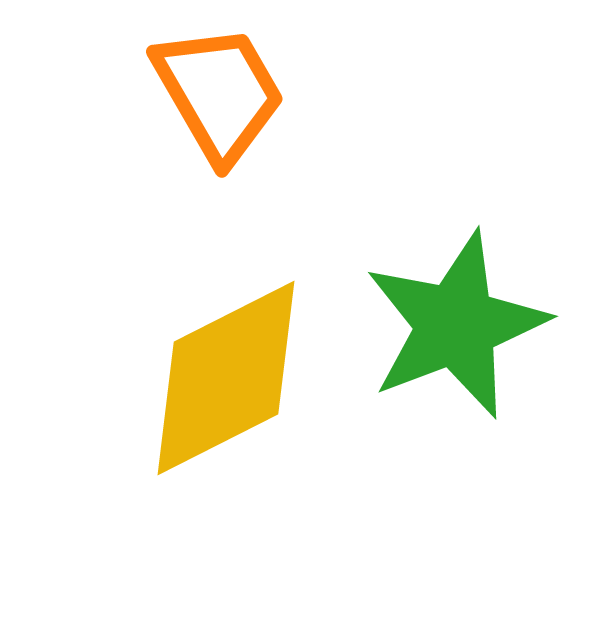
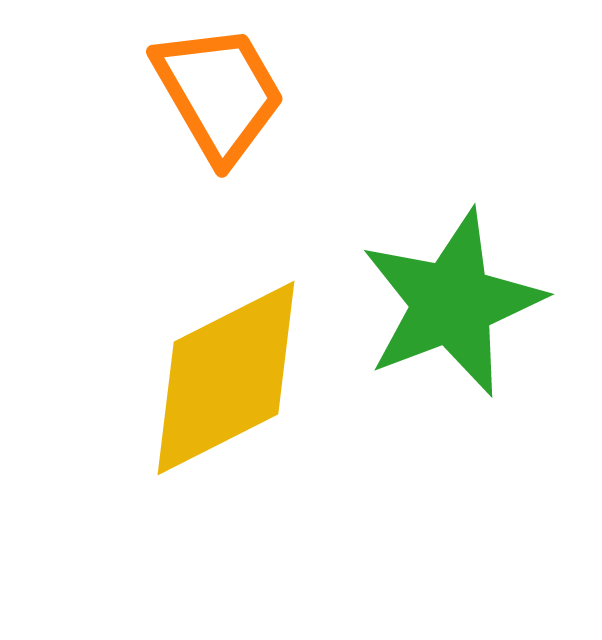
green star: moved 4 px left, 22 px up
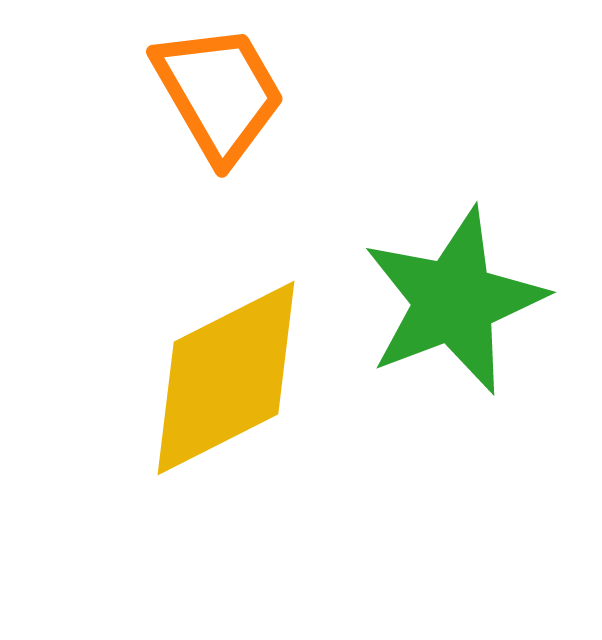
green star: moved 2 px right, 2 px up
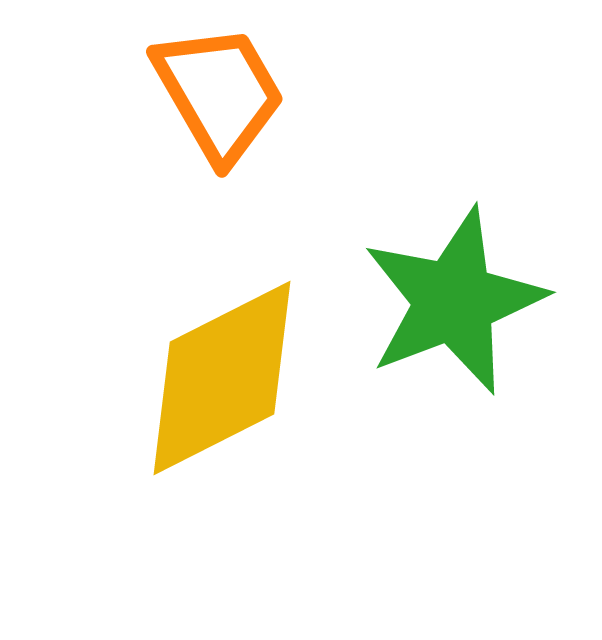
yellow diamond: moved 4 px left
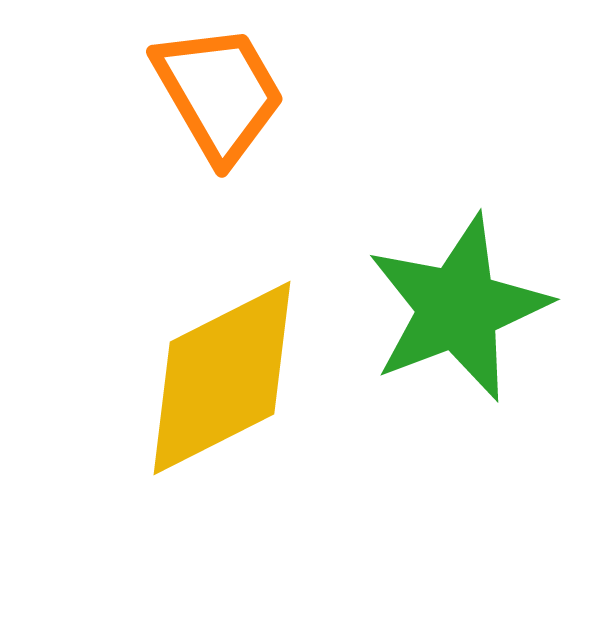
green star: moved 4 px right, 7 px down
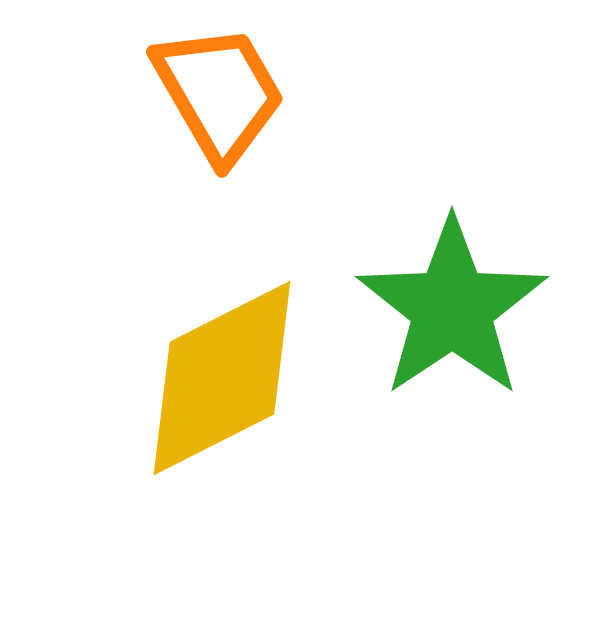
green star: moved 6 px left; rotated 13 degrees counterclockwise
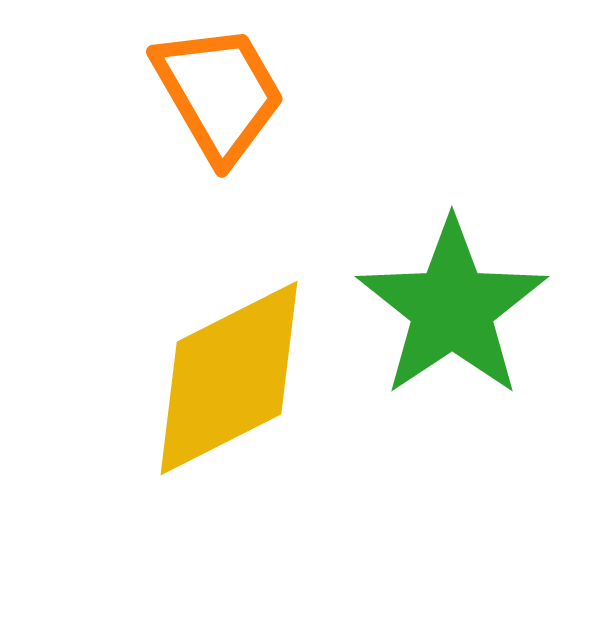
yellow diamond: moved 7 px right
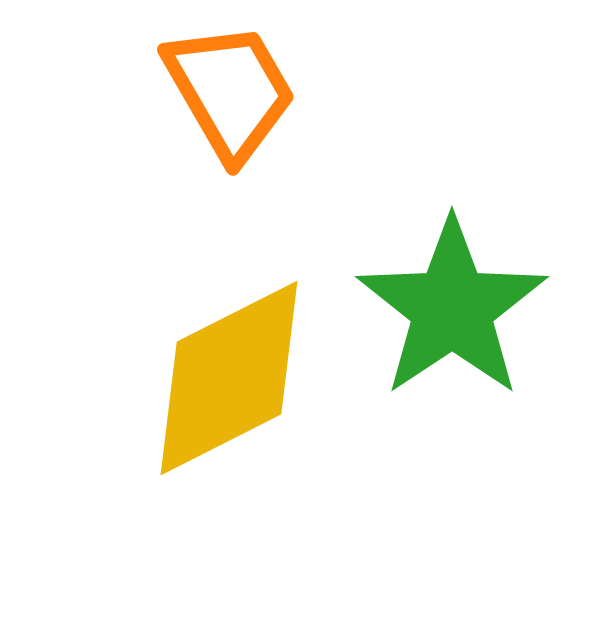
orange trapezoid: moved 11 px right, 2 px up
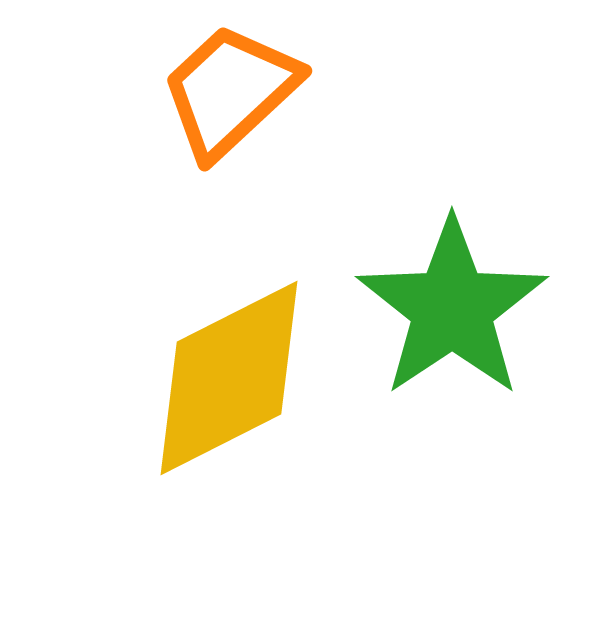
orange trapezoid: rotated 103 degrees counterclockwise
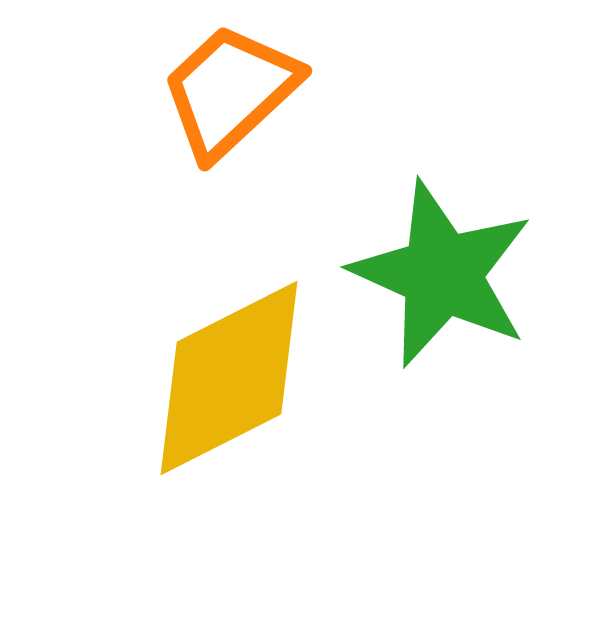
green star: moved 10 px left, 34 px up; rotated 14 degrees counterclockwise
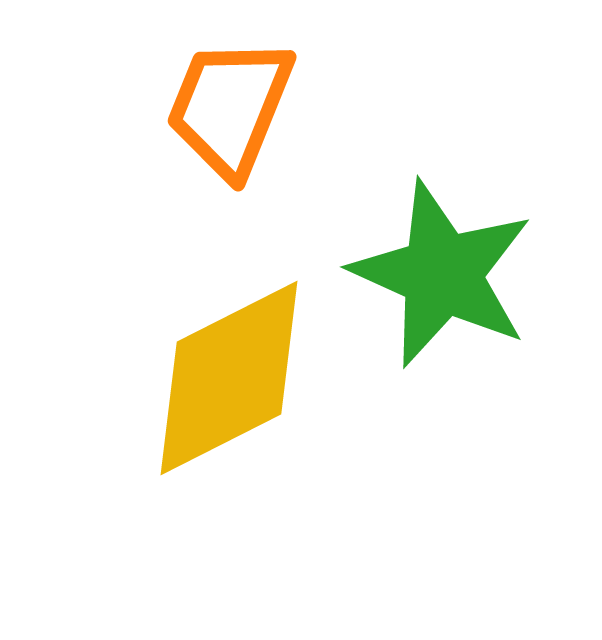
orange trapezoid: moved 16 px down; rotated 25 degrees counterclockwise
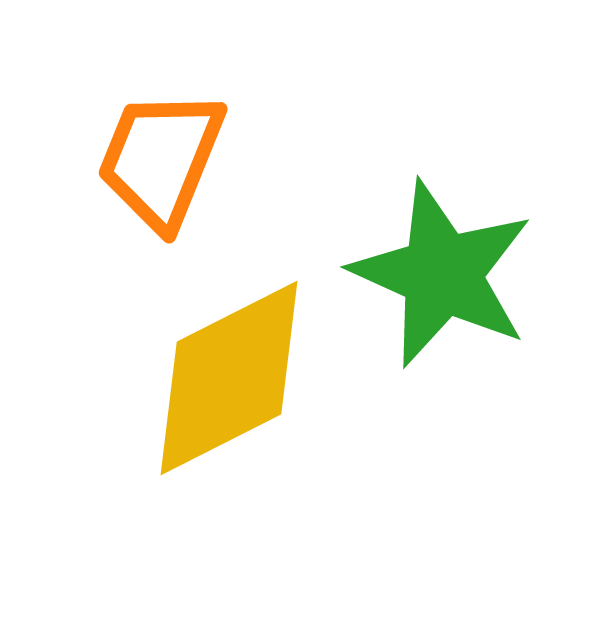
orange trapezoid: moved 69 px left, 52 px down
